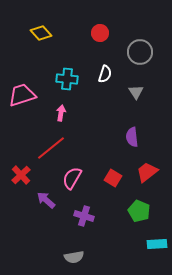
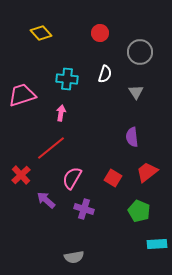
purple cross: moved 7 px up
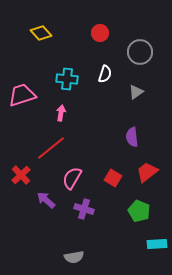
gray triangle: rotated 28 degrees clockwise
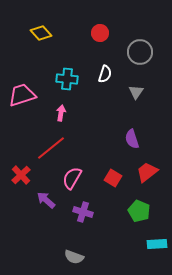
gray triangle: rotated 21 degrees counterclockwise
purple semicircle: moved 2 px down; rotated 12 degrees counterclockwise
purple cross: moved 1 px left, 3 px down
gray semicircle: rotated 30 degrees clockwise
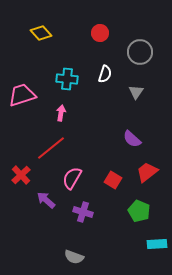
purple semicircle: rotated 30 degrees counterclockwise
red square: moved 2 px down
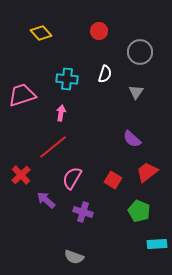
red circle: moved 1 px left, 2 px up
red line: moved 2 px right, 1 px up
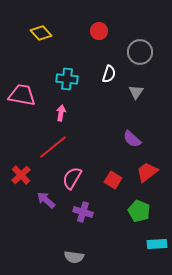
white semicircle: moved 4 px right
pink trapezoid: rotated 28 degrees clockwise
gray semicircle: rotated 12 degrees counterclockwise
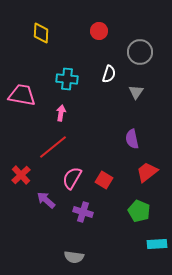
yellow diamond: rotated 45 degrees clockwise
purple semicircle: rotated 36 degrees clockwise
red square: moved 9 px left
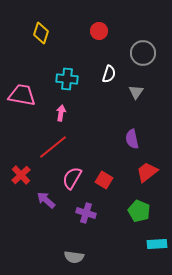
yellow diamond: rotated 15 degrees clockwise
gray circle: moved 3 px right, 1 px down
purple cross: moved 3 px right, 1 px down
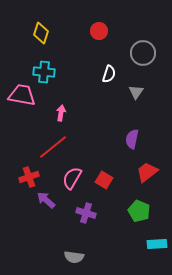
cyan cross: moved 23 px left, 7 px up
purple semicircle: rotated 24 degrees clockwise
red cross: moved 8 px right, 2 px down; rotated 24 degrees clockwise
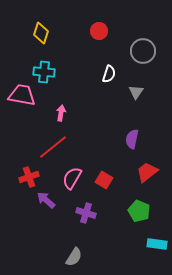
gray circle: moved 2 px up
cyan rectangle: rotated 12 degrees clockwise
gray semicircle: rotated 66 degrees counterclockwise
